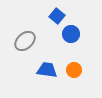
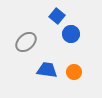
gray ellipse: moved 1 px right, 1 px down
orange circle: moved 2 px down
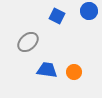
blue square: rotated 14 degrees counterclockwise
blue circle: moved 18 px right, 23 px up
gray ellipse: moved 2 px right
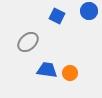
orange circle: moved 4 px left, 1 px down
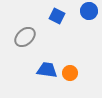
gray ellipse: moved 3 px left, 5 px up
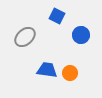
blue circle: moved 8 px left, 24 px down
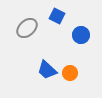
gray ellipse: moved 2 px right, 9 px up
blue trapezoid: rotated 145 degrees counterclockwise
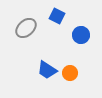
gray ellipse: moved 1 px left
blue trapezoid: rotated 10 degrees counterclockwise
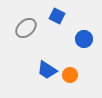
blue circle: moved 3 px right, 4 px down
orange circle: moved 2 px down
